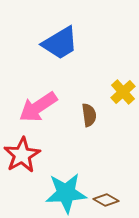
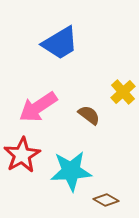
brown semicircle: rotated 45 degrees counterclockwise
cyan star: moved 5 px right, 22 px up
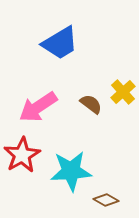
brown semicircle: moved 2 px right, 11 px up
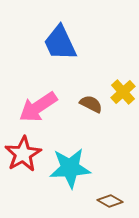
blue trapezoid: rotated 96 degrees clockwise
brown semicircle: rotated 10 degrees counterclockwise
red star: moved 1 px right, 1 px up
cyan star: moved 1 px left, 3 px up
brown diamond: moved 4 px right, 1 px down
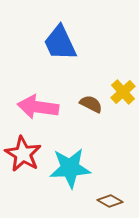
pink arrow: rotated 42 degrees clockwise
red star: rotated 12 degrees counterclockwise
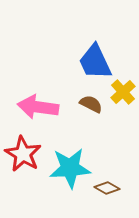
blue trapezoid: moved 35 px right, 19 px down
brown diamond: moved 3 px left, 13 px up
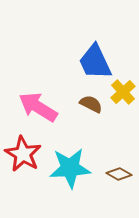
pink arrow: rotated 24 degrees clockwise
brown diamond: moved 12 px right, 14 px up
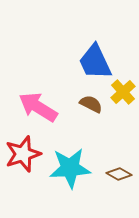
red star: rotated 24 degrees clockwise
